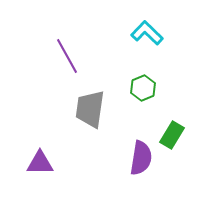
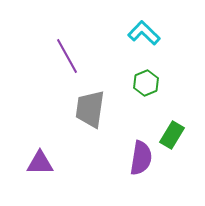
cyan L-shape: moved 3 px left
green hexagon: moved 3 px right, 5 px up
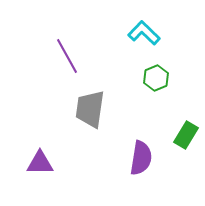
green hexagon: moved 10 px right, 5 px up
green rectangle: moved 14 px right
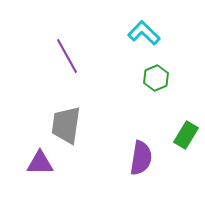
gray trapezoid: moved 24 px left, 16 px down
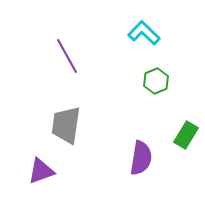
green hexagon: moved 3 px down
purple triangle: moved 1 px right, 8 px down; rotated 20 degrees counterclockwise
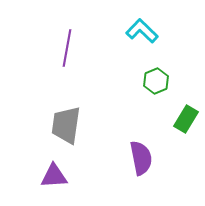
cyan L-shape: moved 2 px left, 2 px up
purple line: moved 8 px up; rotated 39 degrees clockwise
green rectangle: moved 16 px up
purple semicircle: rotated 20 degrees counterclockwise
purple triangle: moved 13 px right, 5 px down; rotated 16 degrees clockwise
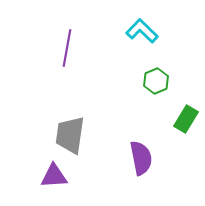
gray trapezoid: moved 4 px right, 10 px down
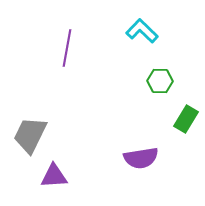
green hexagon: moved 4 px right; rotated 25 degrees clockwise
gray trapezoid: moved 40 px left; rotated 18 degrees clockwise
purple semicircle: rotated 92 degrees clockwise
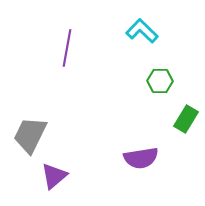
purple triangle: rotated 36 degrees counterclockwise
